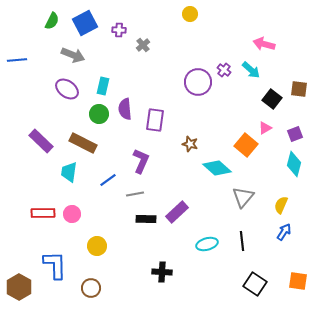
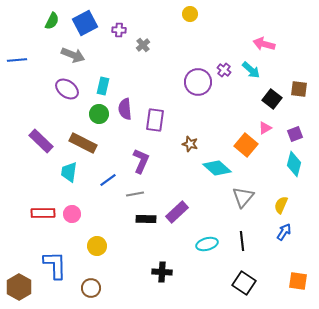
black square at (255, 284): moved 11 px left, 1 px up
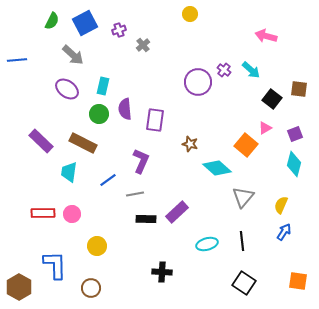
purple cross at (119, 30): rotated 24 degrees counterclockwise
pink arrow at (264, 44): moved 2 px right, 8 px up
gray arrow at (73, 55): rotated 20 degrees clockwise
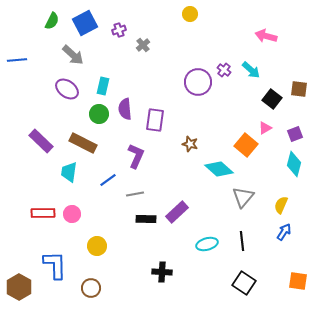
purple L-shape at (141, 161): moved 5 px left, 5 px up
cyan diamond at (217, 168): moved 2 px right, 1 px down
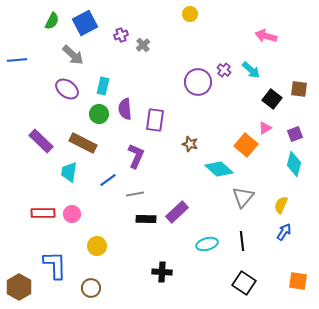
purple cross at (119, 30): moved 2 px right, 5 px down
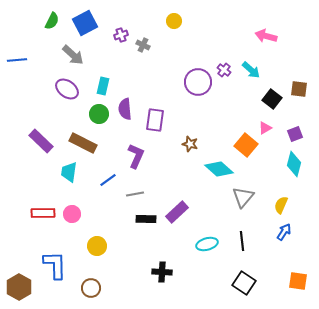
yellow circle at (190, 14): moved 16 px left, 7 px down
gray cross at (143, 45): rotated 24 degrees counterclockwise
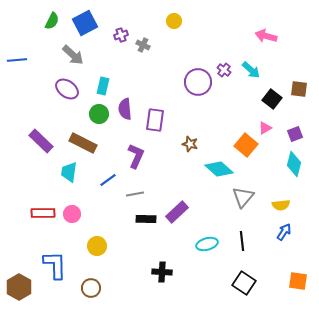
yellow semicircle at (281, 205): rotated 120 degrees counterclockwise
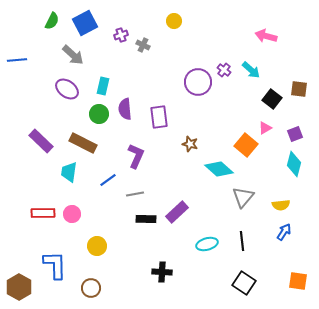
purple rectangle at (155, 120): moved 4 px right, 3 px up; rotated 15 degrees counterclockwise
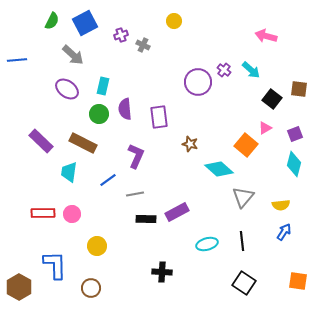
purple rectangle at (177, 212): rotated 15 degrees clockwise
